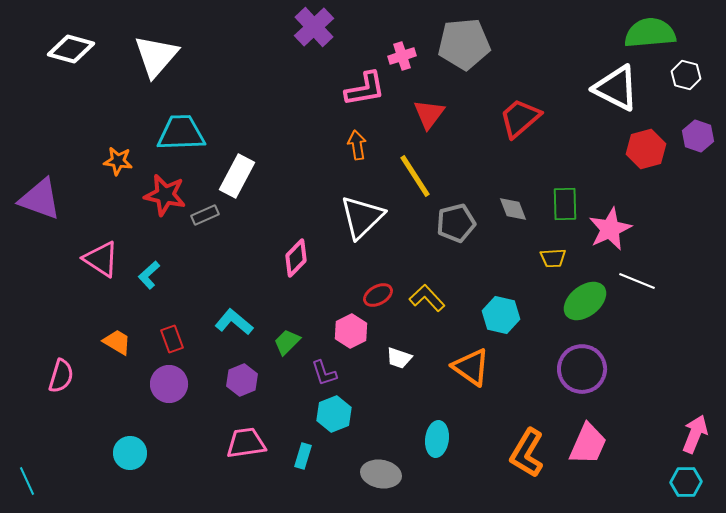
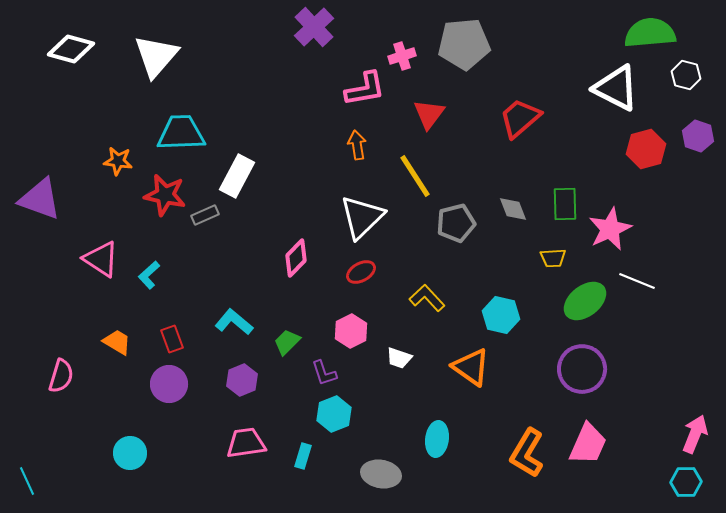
red ellipse at (378, 295): moved 17 px left, 23 px up
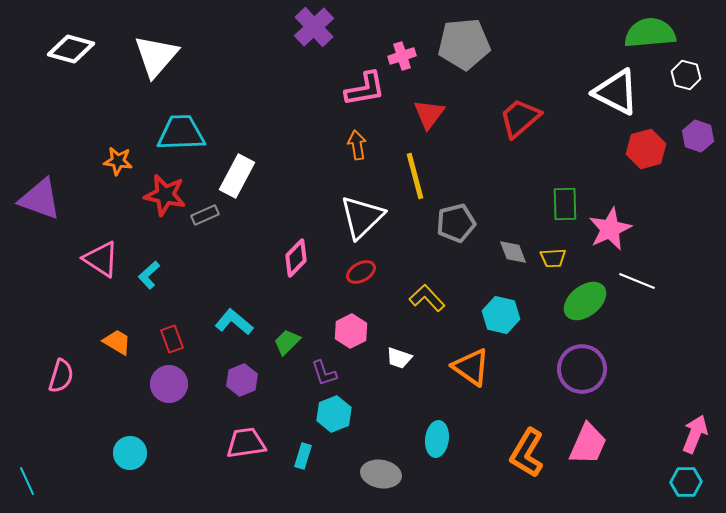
white triangle at (616, 88): moved 4 px down
yellow line at (415, 176): rotated 18 degrees clockwise
gray diamond at (513, 209): moved 43 px down
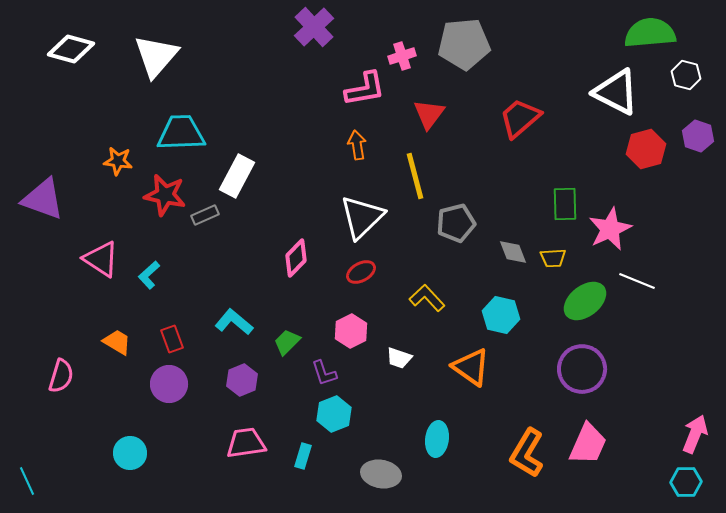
purple triangle at (40, 199): moved 3 px right
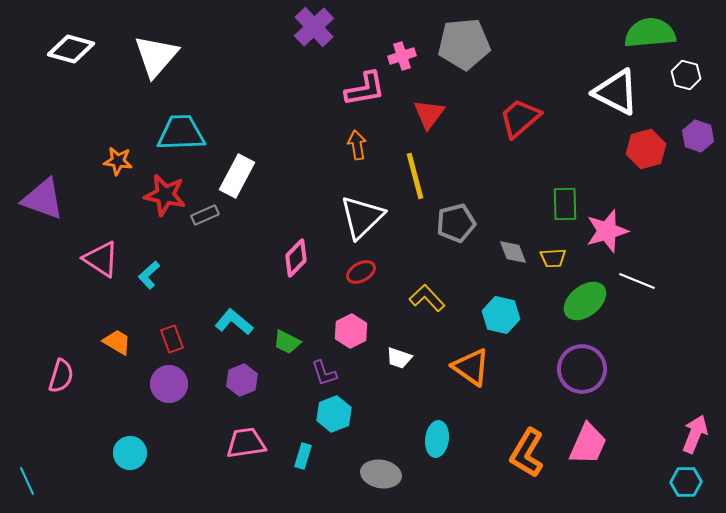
pink star at (610, 229): moved 3 px left, 2 px down; rotated 9 degrees clockwise
green trapezoid at (287, 342): rotated 108 degrees counterclockwise
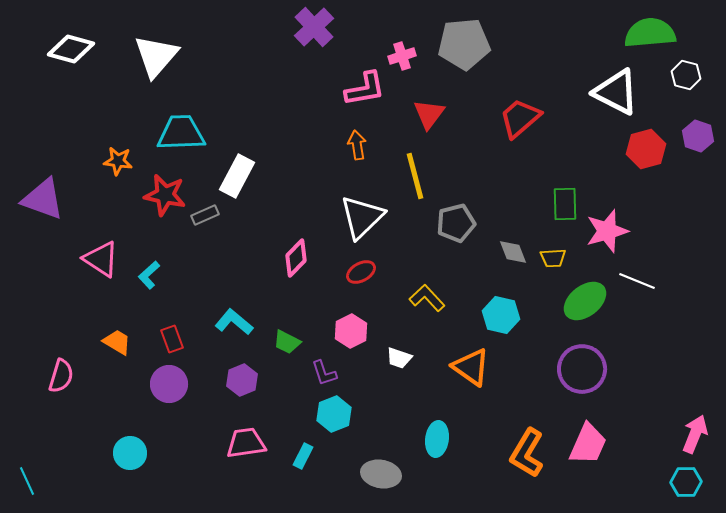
cyan rectangle at (303, 456): rotated 10 degrees clockwise
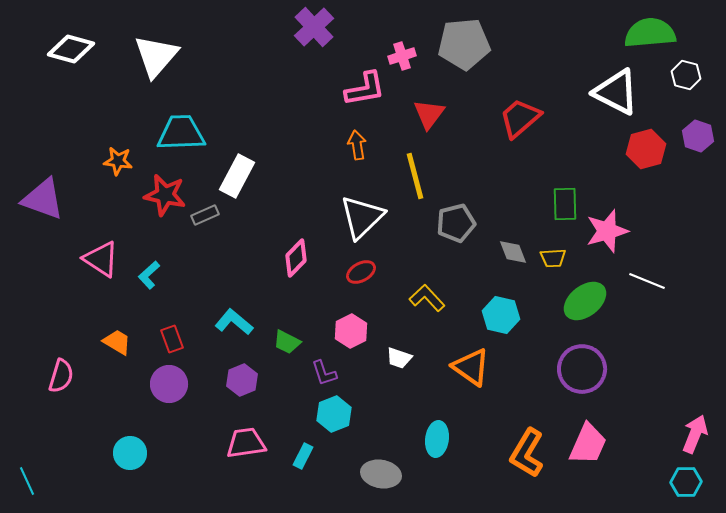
white line at (637, 281): moved 10 px right
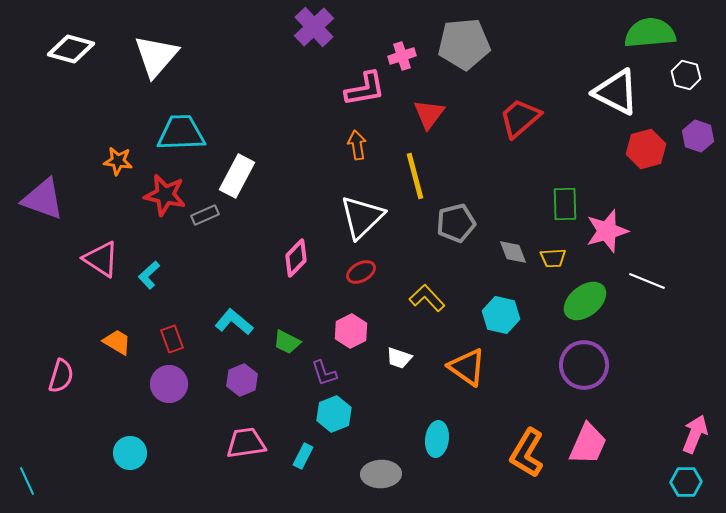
orange triangle at (471, 367): moved 4 px left
purple circle at (582, 369): moved 2 px right, 4 px up
gray ellipse at (381, 474): rotated 12 degrees counterclockwise
